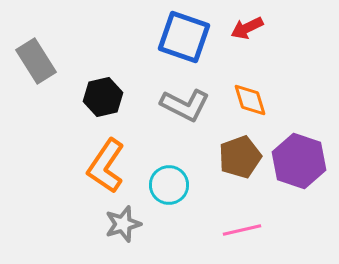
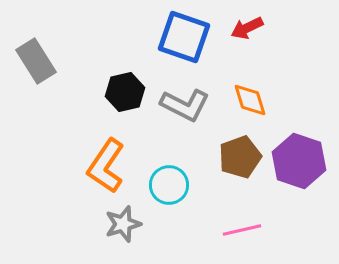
black hexagon: moved 22 px right, 5 px up
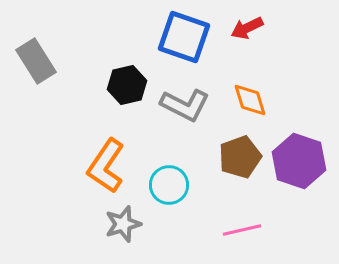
black hexagon: moved 2 px right, 7 px up
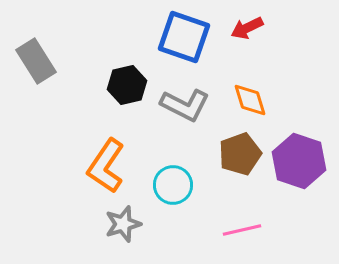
brown pentagon: moved 3 px up
cyan circle: moved 4 px right
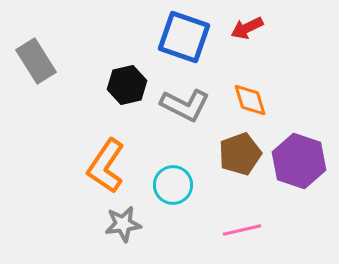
gray star: rotated 9 degrees clockwise
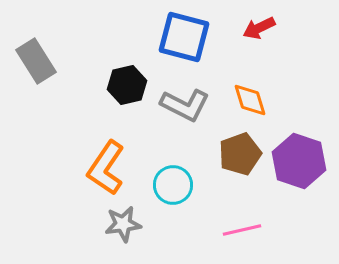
red arrow: moved 12 px right
blue square: rotated 4 degrees counterclockwise
orange L-shape: moved 2 px down
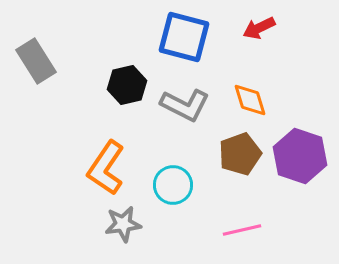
purple hexagon: moved 1 px right, 5 px up
